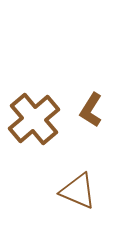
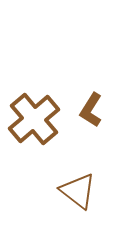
brown triangle: rotated 15 degrees clockwise
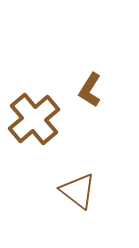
brown L-shape: moved 1 px left, 20 px up
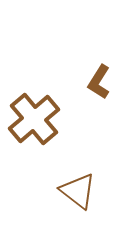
brown L-shape: moved 9 px right, 8 px up
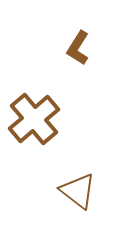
brown L-shape: moved 21 px left, 34 px up
